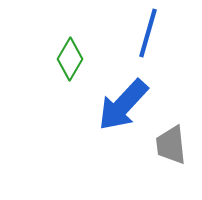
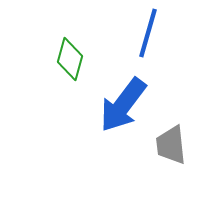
green diamond: rotated 15 degrees counterclockwise
blue arrow: rotated 6 degrees counterclockwise
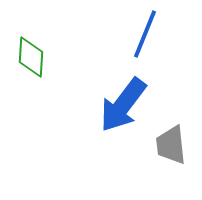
blue line: moved 3 px left, 1 px down; rotated 6 degrees clockwise
green diamond: moved 39 px left, 2 px up; rotated 12 degrees counterclockwise
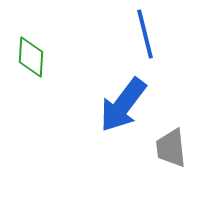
blue line: rotated 36 degrees counterclockwise
gray trapezoid: moved 3 px down
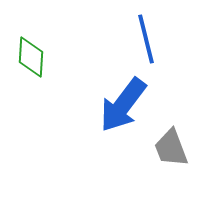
blue line: moved 1 px right, 5 px down
gray trapezoid: rotated 15 degrees counterclockwise
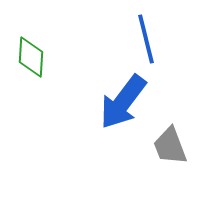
blue arrow: moved 3 px up
gray trapezoid: moved 1 px left, 2 px up
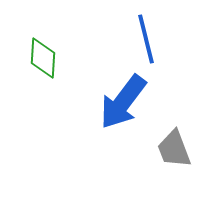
green diamond: moved 12 px right, 1 px down
gray trapezoid: moved 4 px right, 3 px down
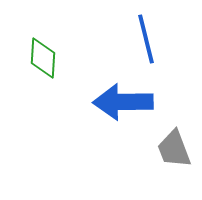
blue arrow: rotated 52 degrees clockwise
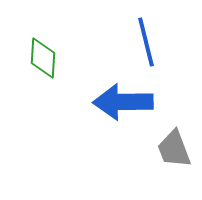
blue line: moved 3 px down
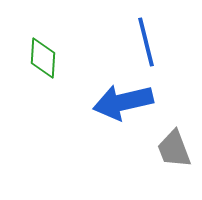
blue arrow: rotated 12 degrees counterclockwise
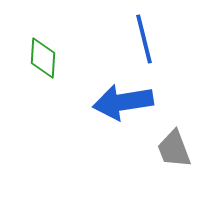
blue line: moved 2 px left, 3 px up
blue arrow: rotated 4 degrees clockwise
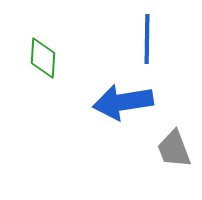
blue line: moved 3 px right; rotated 15 degrees clockwise
